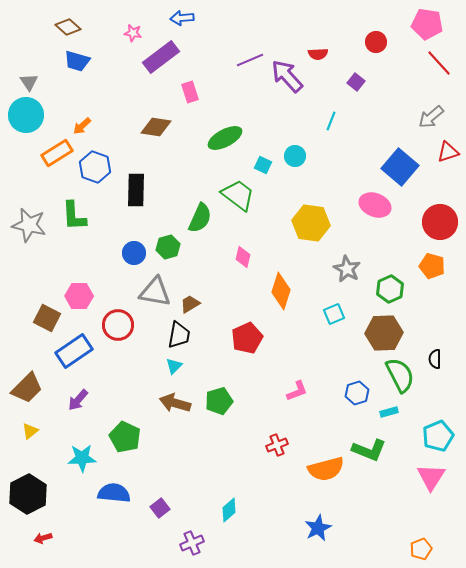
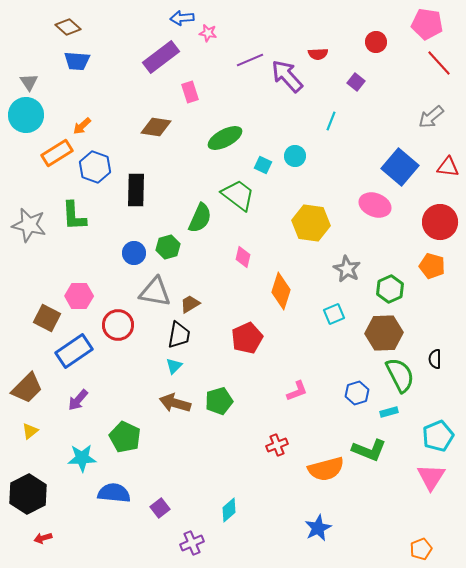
pink star at (133, 33): moved 75 px right
blue trapezoid at (77, 61): rotated 12 degrees counterclockwise
red triangle at (448, 152): moved 15 px down; rotated 25 degrees clockwise
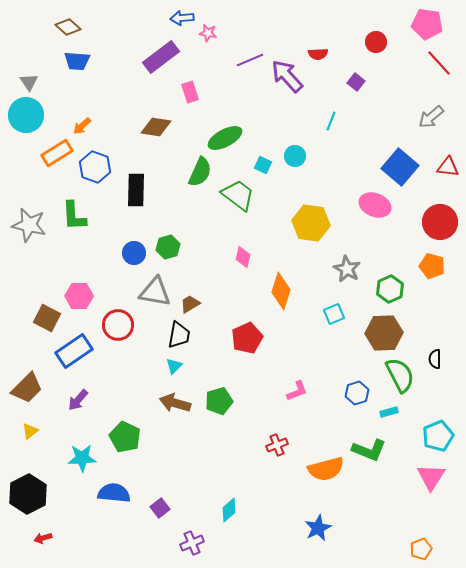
green semicircle at (200, 218): moved 46 px up
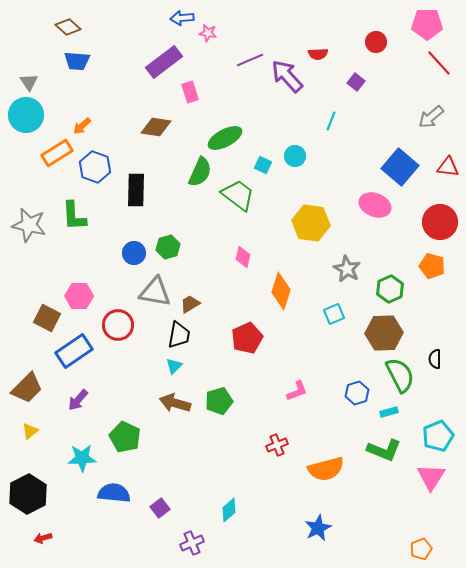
pink pentagon at (427, 24): rotated 8 degrees counterclockwise
purple rectangle at (161, 57): moved 3 px right, 5 px down
green L-shape at (369, 450): moved 15 px right
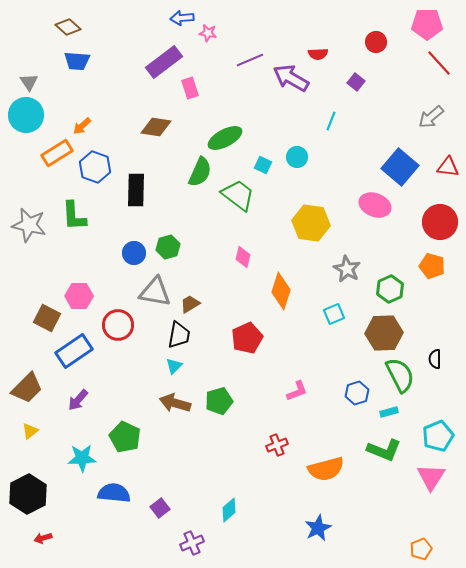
purple arrow at (287, 76): moved 4 px right, 2 px down; rotated 18 degrees counterclockwise
pink rectangle at (190, 92): moved 4 px up
cyan circle at (295, 156): moved 2 px right, 1 px down
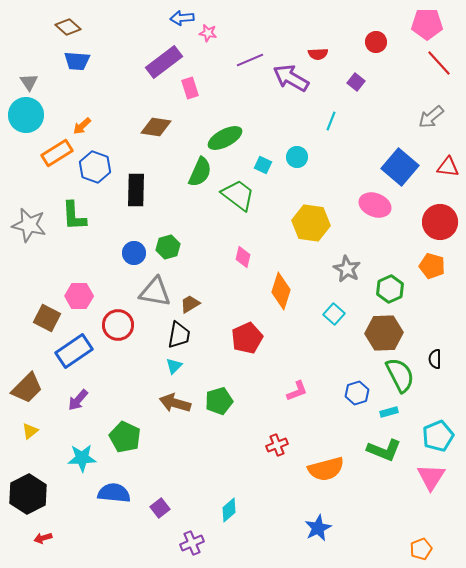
cyan square at (334, 314): rotated 25 degrees counterclockwise
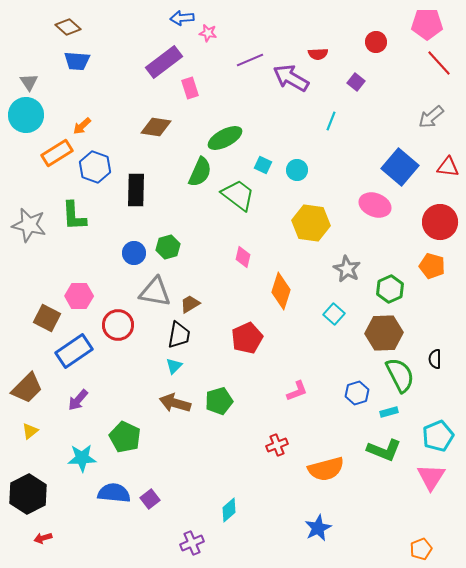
cyan circle at (297, 157): moved 13 px down
purple square at (160, 508): moved 10 px left, 9 px up
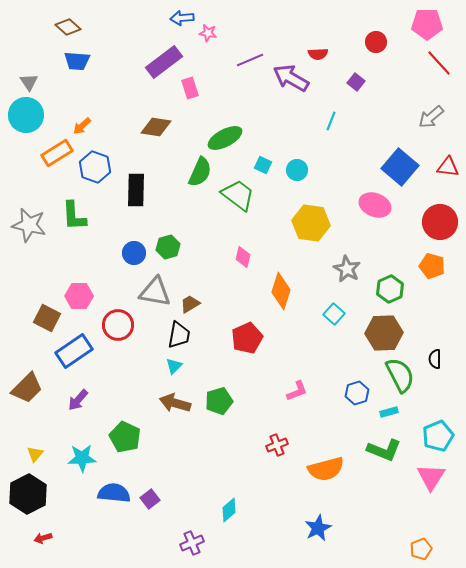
yellow triangle at (30, 431): moved 5 px right, 23 px down; rotated 12 degrees counterclockwise
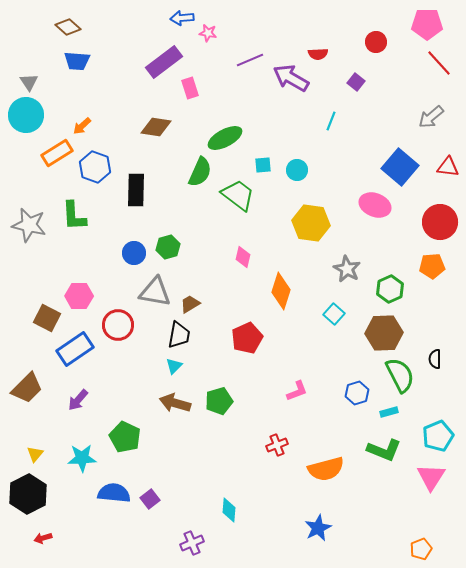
cyan square at (263, 165): rotated 30 degrees counterclockwise
orange pentagon at (432, 266): rotated 20 degrees counterclockwise
blue rectangle at (74, 351): moved 1 px right, 2 px up
cyan diamond at (229, 510): rotated 45 degrees counterclockwise
